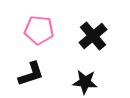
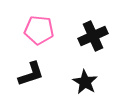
black cross: rotated 16 degrees clockwise
black star: rotated 25 degrees clockwise
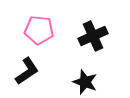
black L-shape: moved 4 px left, 3 px up; rotated 16 degrees counterclockwise
black star: rotated 10 degrees counterclockwise
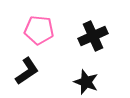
black star: moved 1 px right
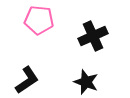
pink pentagon: moved 10 px up
black L-shape: moved 9 px down
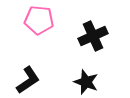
black L-shape: moved 1 px right
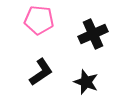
black cross: moved 2 px up
black L-shape: moved 13 px right, 8 px up
